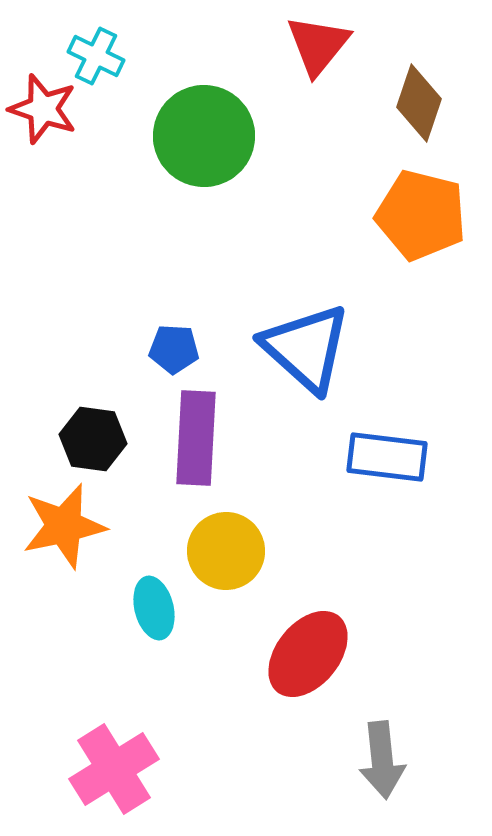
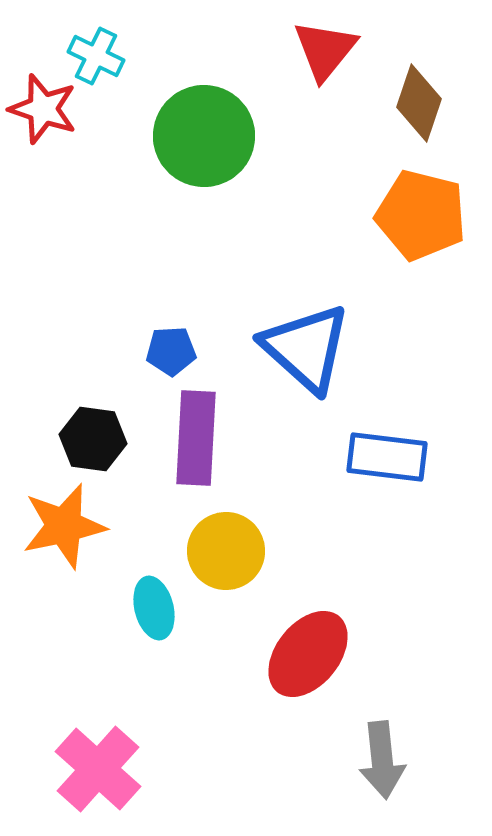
red triangle: moved 7 px right, 5 px down
blue pentagon: moved 3 px left, 2 px down; rotated 6 degrees counterclockwise
pink cross: moved 16 px left; rotated 16 degrees counterclockwise
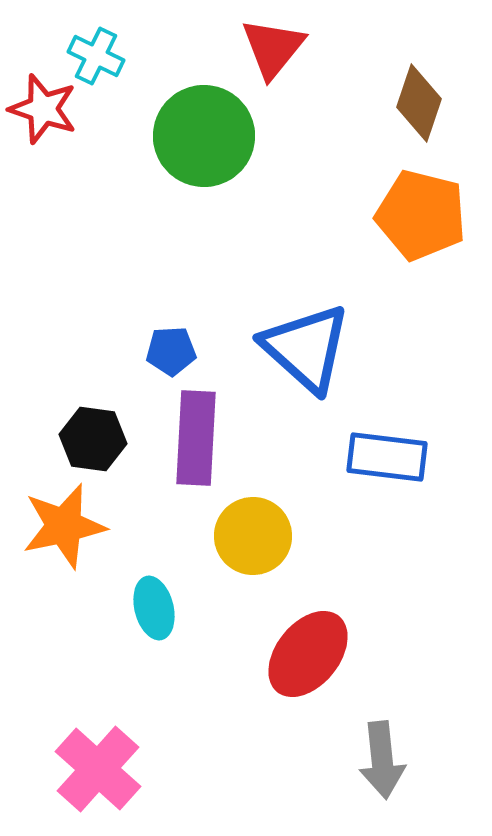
red triangle: moved 52 px left, 2 px up
yellow circle: moved 27 px right, 15 px up
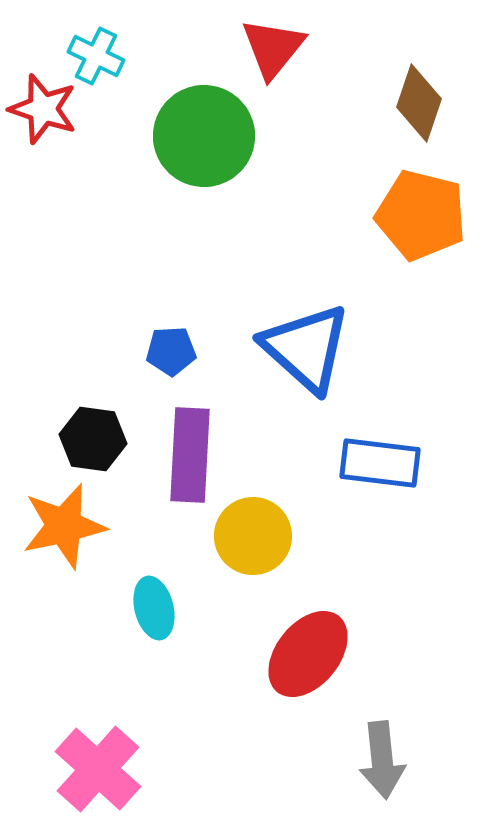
purple rectangle: moved 6 px left, 17 px down
blue rectangle: moved 7 px left, 6 px down
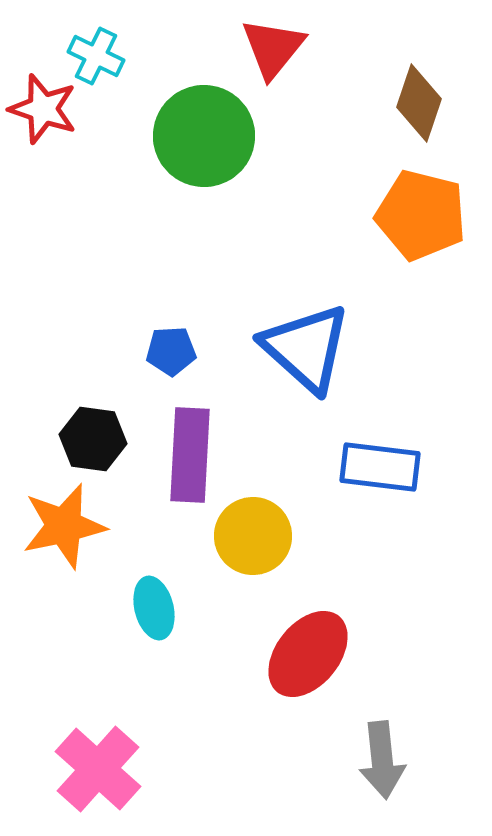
blue rectangle: moved 4 px down
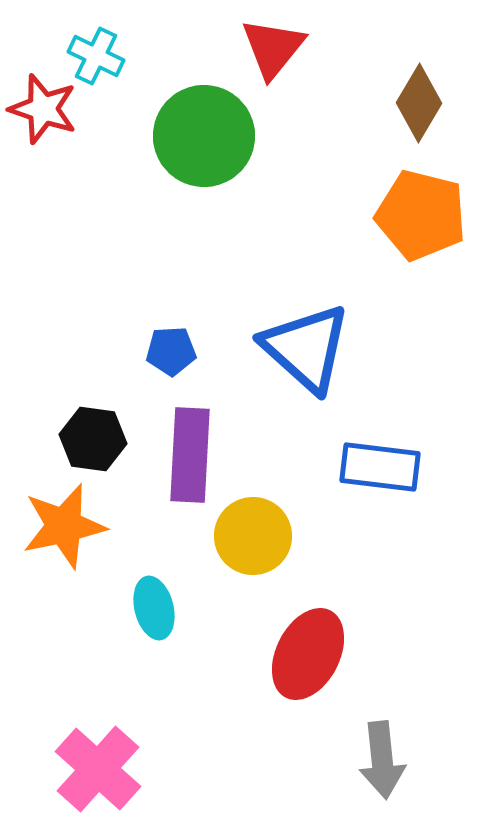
brown diamond: rotated 12 degrees clockwise
red ellipse: rotated 12 degrees counterclockwise
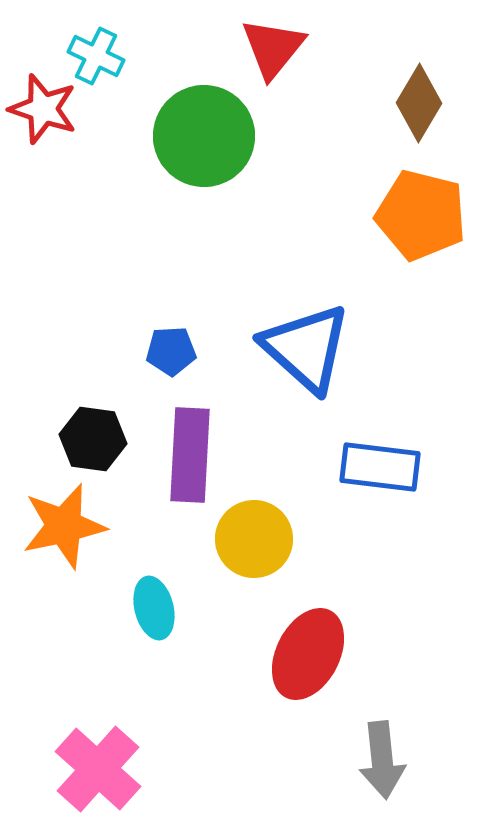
yellow circle: moved 1 px right, 3 px down
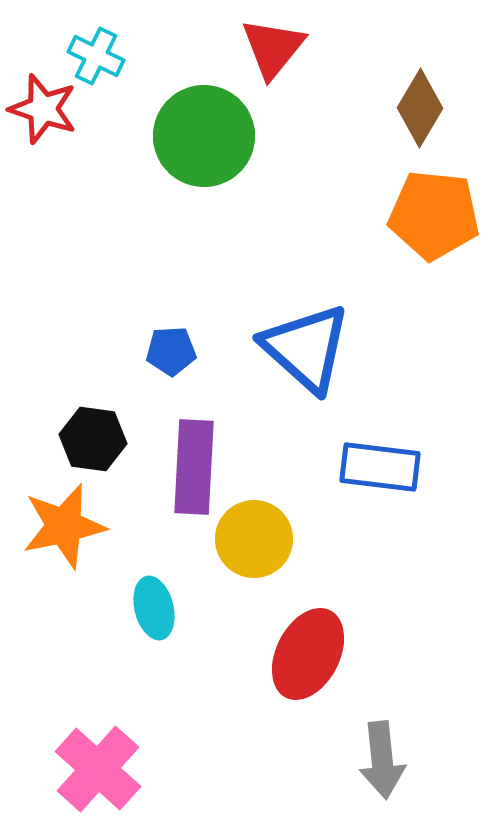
brown diamond: moved 1 px right, 5 px down
orange pentagon: moved 13 px right; rotated 8 degrees counterclockwise
purple rectangle: moved 4 px right, 12 px down
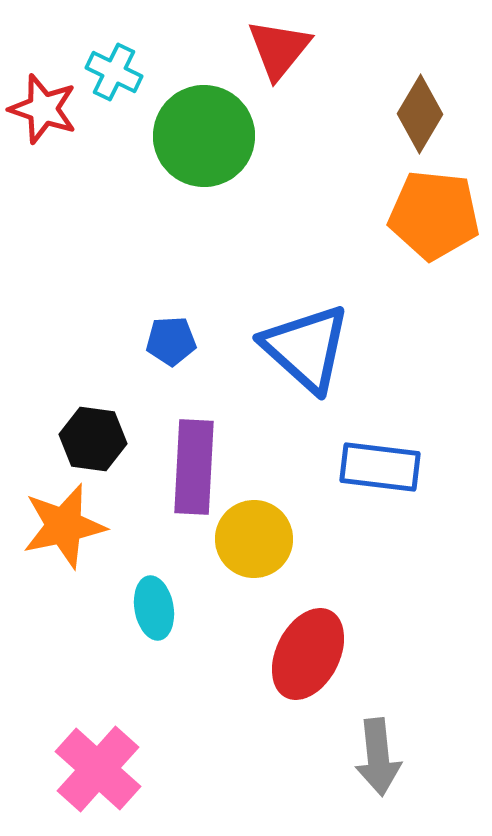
red triangle: moved 6 px right, 1 px down
cyan cross: moved 18 px right, 16 px down
brown diamond: moved 6 px down
blue pentagon: moved 10 px up
cyan ellipse: rotated 4 degrees clockwise
gray arrow: moved 4 px left, 3 px up
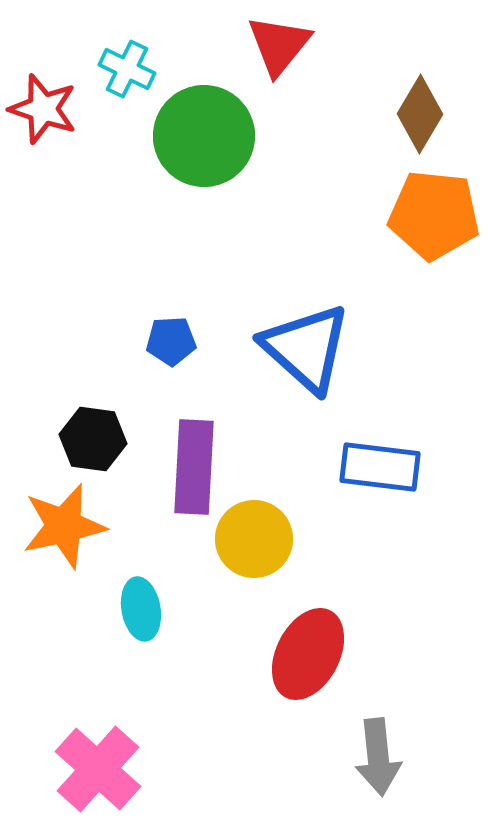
red triangle: moved 4 px up
cyan cross: moved 13 px right, 3 px up
cyan ellipse: moved 13 px left, 1 px down
